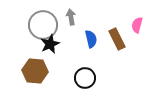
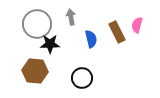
gray circle: moved 6 px left, 1 px up
brown rectangle: moved 7 px up
black star: rotated 24 degrees clockwise
black circle: moved 3 px left
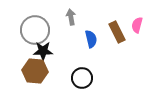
gray circle: moved 2 px left, 6 px down
black star: moved 7 px left, 7 px down
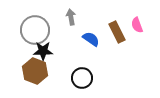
pink semicircle: rotated 35 degrees counterclockwise
blue semicircle: rotated 42 degrees counterclockwise
brown hexagon: rotated 15 degrees clockwise
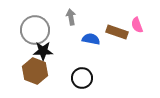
brown rectangle: rotated 45 degrees counterclockwise
blue semicircle: rotated 24 degrees counterclockwise
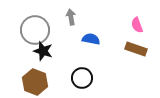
brown rectangle: moved 19 px right, 17 px down
black star: rotated 18 degrees clockwise
brown hexagon: moved 11 px down
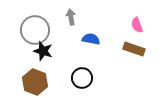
brown rectangle: moved 2 px left
